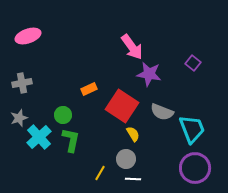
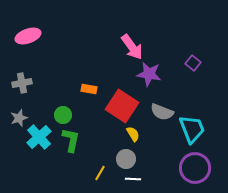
orange rectangle: rotated 35 degrees clockwise
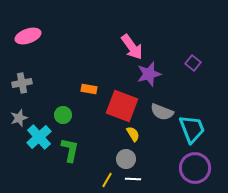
purple star: rotated 25 degrees counterclockwise
red square: rotated 12 degrees counterclockwise
green L-shape: moved 1 px left, 10 px down
yellow line: moved 7 px right, 7 px down
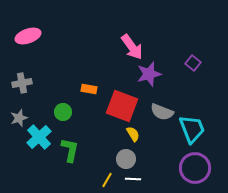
green circle: moved 3 px up
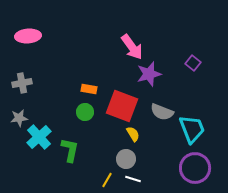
pink ellipse: rotated 15 degrees clockwise
green circle: moved 22 px right
gray star: rotated 12 degrees clockwise
white line: rotated 14 degrees clockwise
